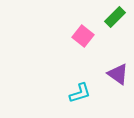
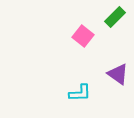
cyan L-shape: rotated 15 degrees clockwise
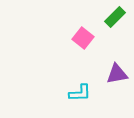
pink square: moved 2 px down
purple triangle: moved 1 px left; rotated 45 degrees counterclockwise
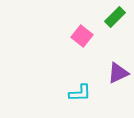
pink square: moved 1 px left, 2 px up
purple triangle: moved 1 px right, 1 px up; rotated 15 degrees counterclockwise
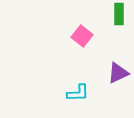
green rectangle: moved 4 px right, 3 px up; rotated 45 degrees counterclockwise
cyan L-shape: moved 2 px left
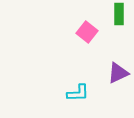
pink square: moved 5 px right, 4 px up
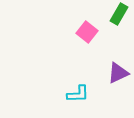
green rectangle: rotated 30 degrees clockwise
cyan L-shape: moved 1 px down
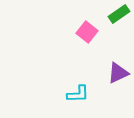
green rectangle: rotated 25 degrees clockwise
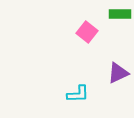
green rectangle: moved 1 px right; rotated 35 degrees clockwise
